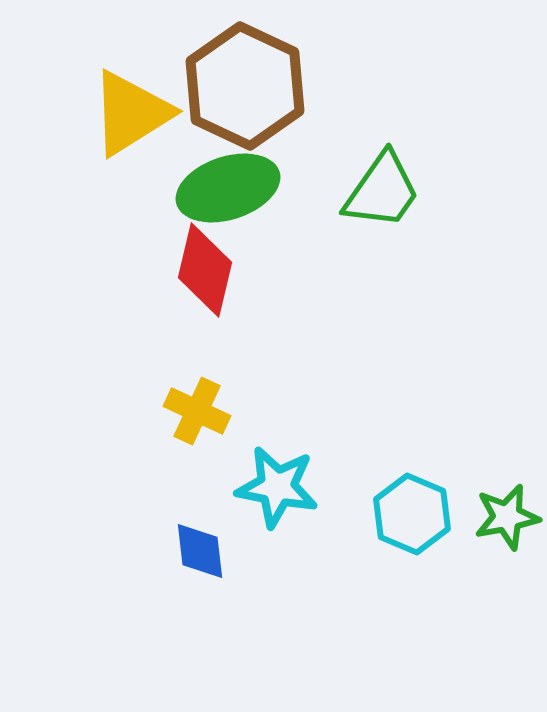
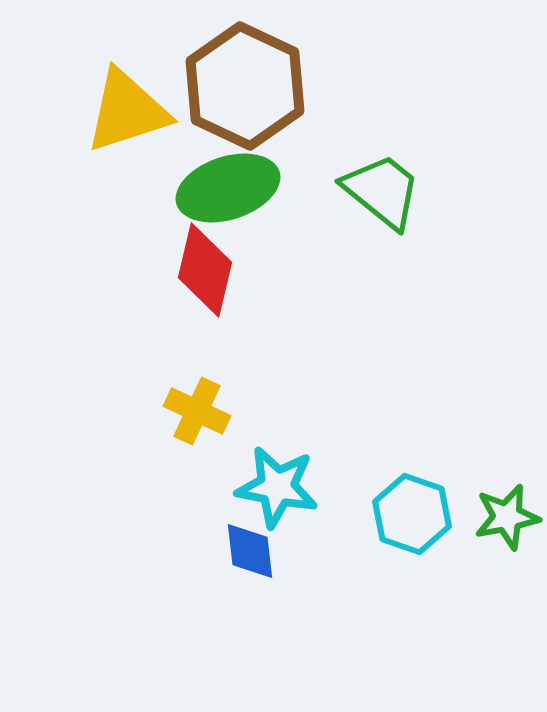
yellow triangle: moved 4 px left, 2 px up; rotated 14 degrees clockwise
green trapezoid: rotated 86 degrees counterclockwise
cyan hexagon: rotated 4 degrees counterclockwise
blue diamond: moved 50 px right
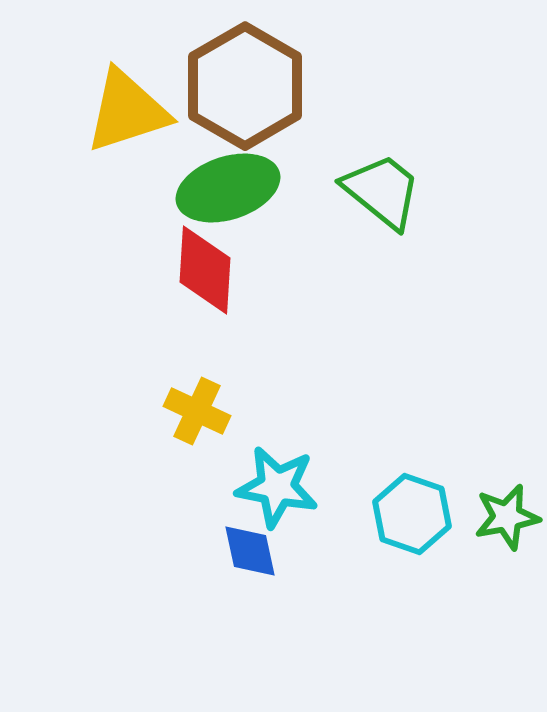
brown hexagon: rotated 5 degrees clockwise
red diamond: rotated 10 degrees counterclockwise
blue diamond: rotated 6 degrees counterclockwise
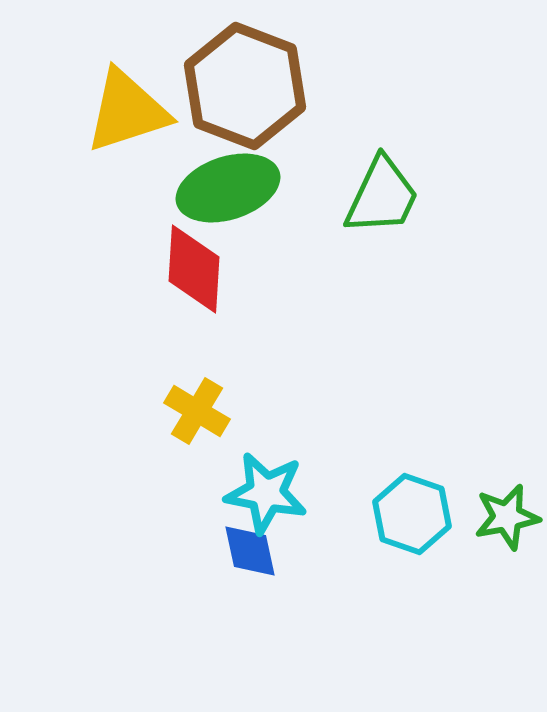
brown hexagon: rotated 9 degrees counterclockwise
green trapezoid: moved 5 px down; rotated 76 degrees clockwise
red diamond: moved 11 px left, 1 px up
yellow cross: rotated 6 degrees clockwise
cyan star: moved 11 px left, 6 px down
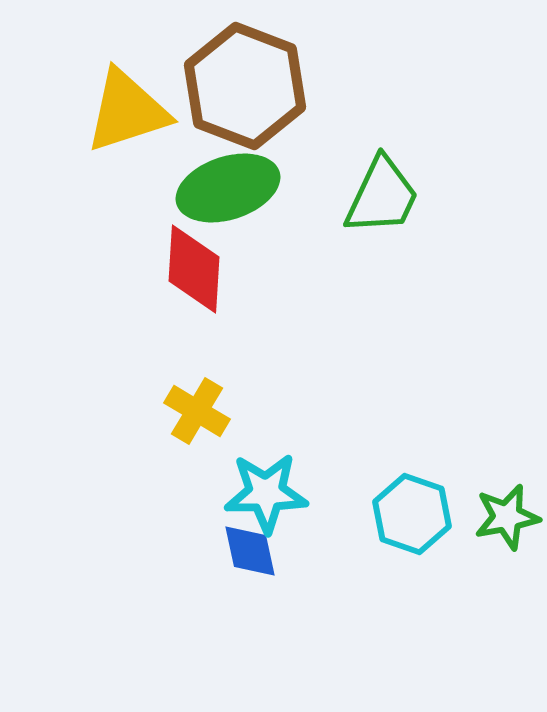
cyan star: rotated 12 degrees counterclockwise
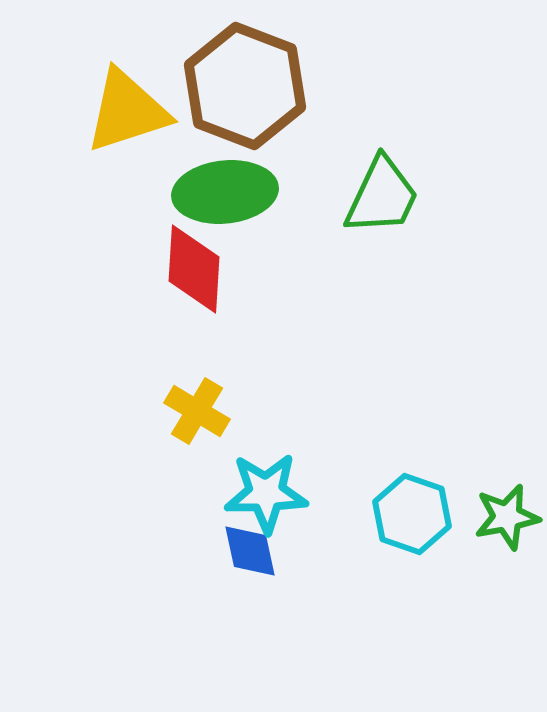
green ellipse: moved 3 px left, 4 px down; rotated 12 degrees clockwise
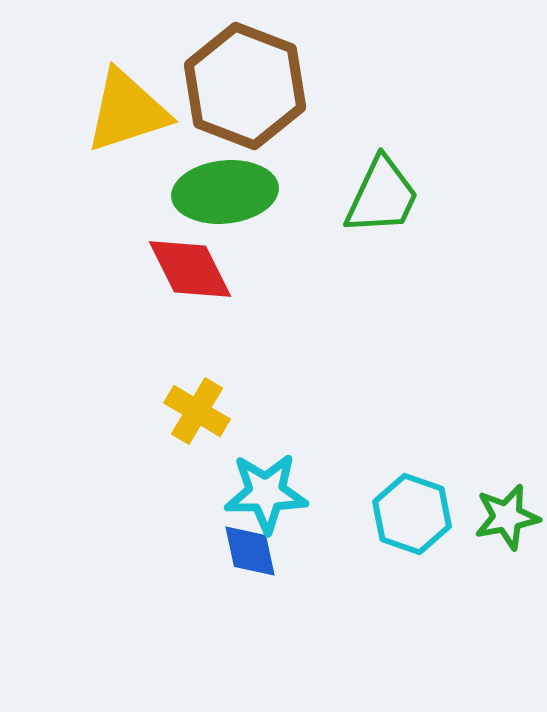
red diamond: moved 4 px left; rotated 30 degrees counterclockwise
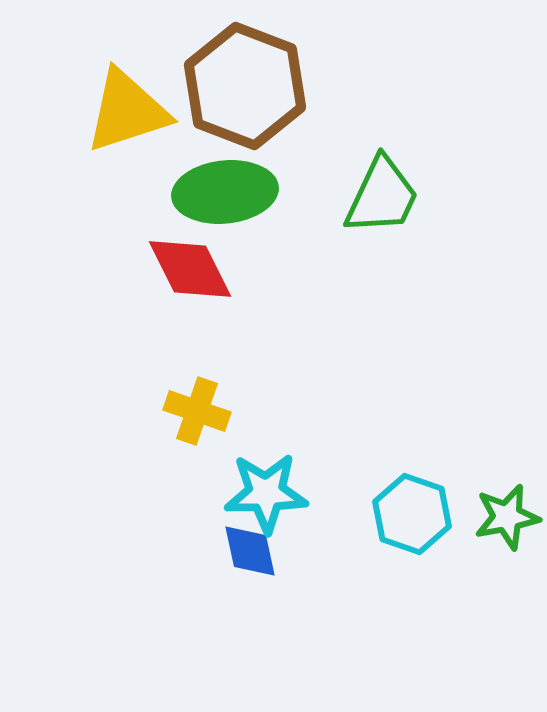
yellow cross: rotated 12 degrees counterclockwise
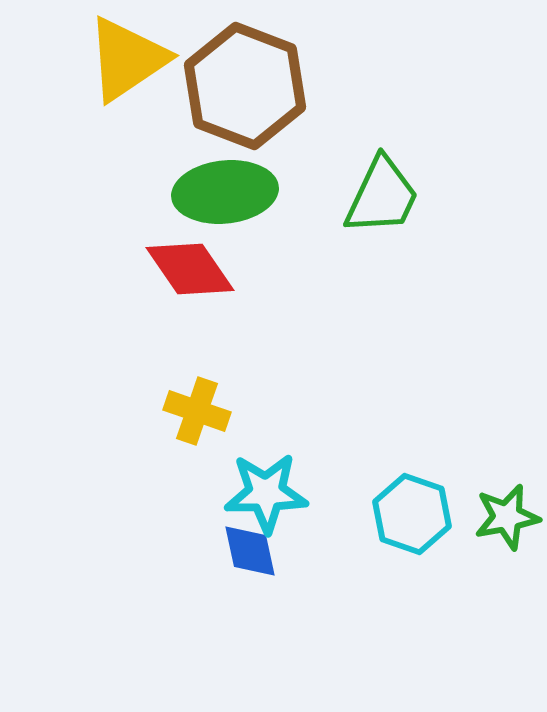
yellow triangle: moved 52 px up; rotated 16 degrees counterclockwise
red diamond: rotated 8 degrees counterclockwise
